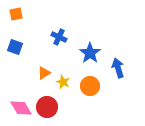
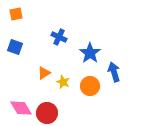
blue arrow: moved 4 px left, 4 px down
red circle: moved 6 px down
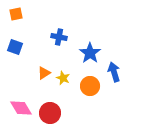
blue cross: rotated 14 degrees counterclockwise
yellow star: moved 4 px up
red circle: moved 3 px right
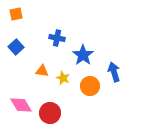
blue cross: moved 2 px left, 1 px down
blue square: moved 1 px right; rotated 28 degrees clockwise
blue star: moved 7 px left, 2 px down
orange triangle: moved 2 px left, 2 px up; rotated 40 degrees clockwise
pink diamond: moved 3 px up
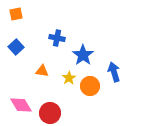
yellow star: moved 6 px right; rotated 16 degrees clockwise
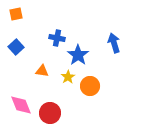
blue star: moved 5 px left
blue arrow: moved 29 px up
yellow star: moved 1 px left, 1 px up
pink diamond: rotated 10 degrees clockwise
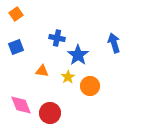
orange square: rotated 24 degrees counterclockwise
blue square: rotated 21 degrees clockwise
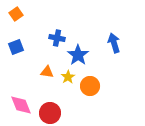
orange triangle: moved 5 px right, 1 px down
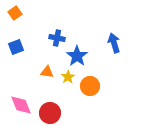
orange square: moved 1 px left, 1 px up
blue star: moved 1 px left, 1 px down
